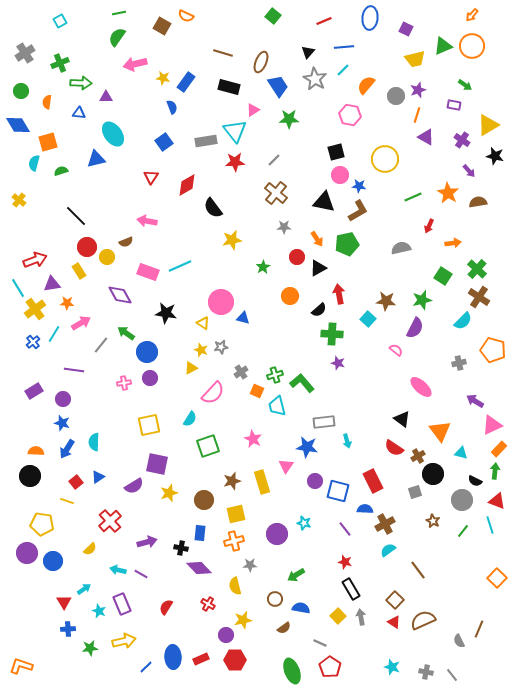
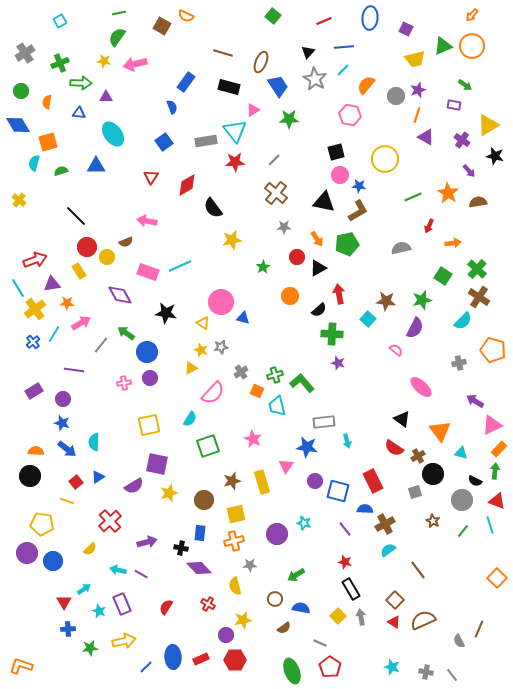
yellow star at (163, 78): moved 59 px left, 17 px up
blue triangle at (96, 159): moved 7 px down; rotated 12 degrees clockwise
blue arrow at (67, 449): rotated 84 degrees counterclockwise
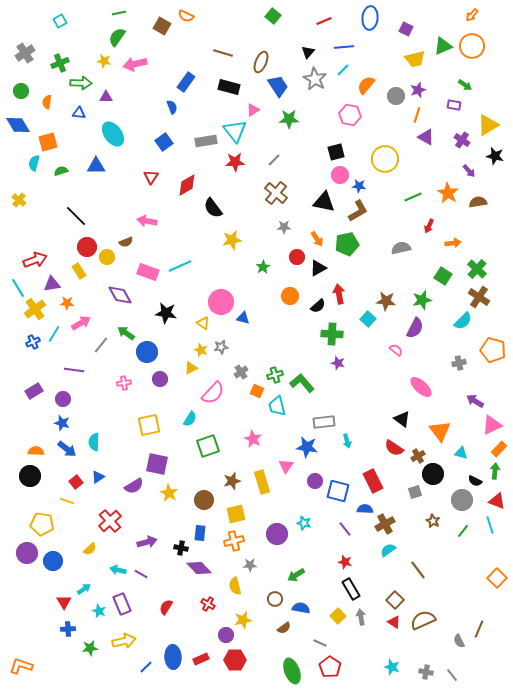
black semicircle at (319, 310): moved 1 px left, 4 px up
blue cross at (33, 342): rotated 16 degrees clockwise
purple circle at (150, 378): moved 10 px right, 1 px down
yellow star at (169, 493): rotated 24 degrees counterclockwise
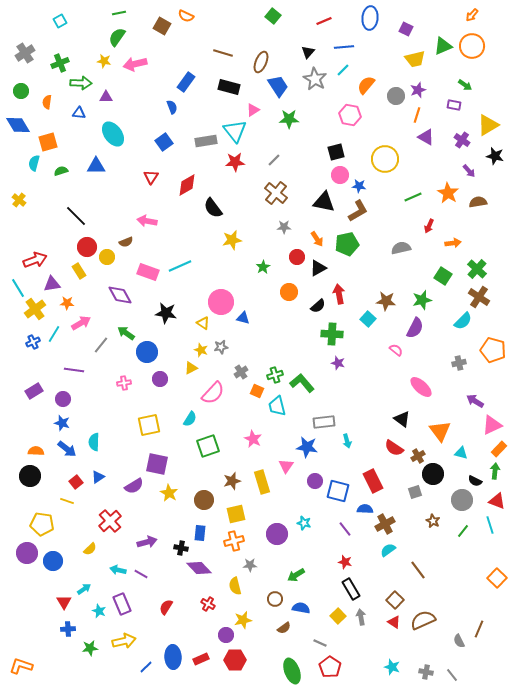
orange circle at (290, 296): moved 1 px left, 4 px up
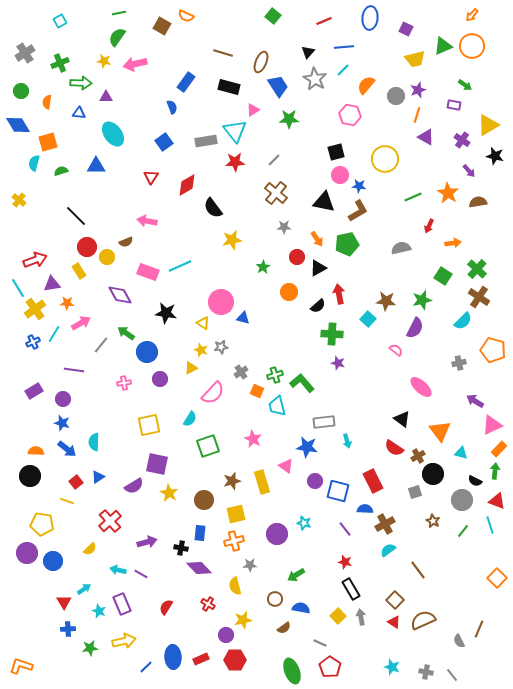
pink triangle at (286, 466): rotated 28 degrees counterclockwise
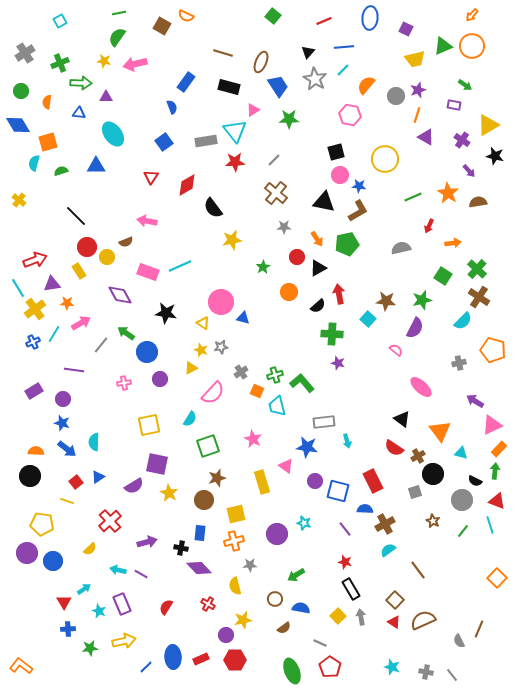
brown star at (232, 481): moved 15 px left, 3 px up
orange L-shape at (21, 666): rotated 20 degrees clockwise
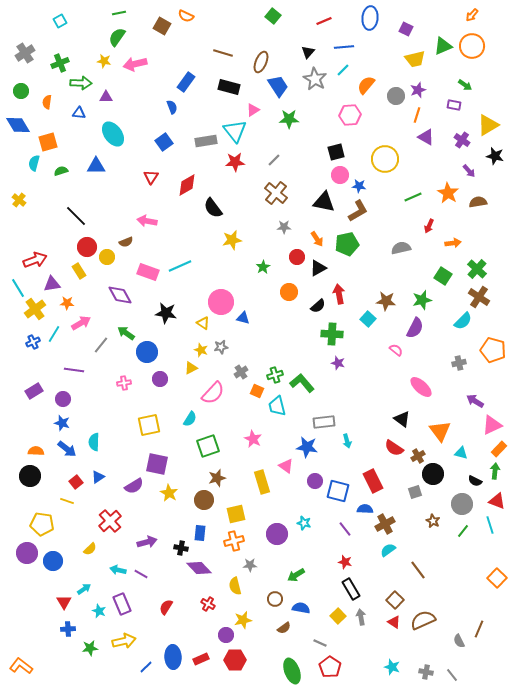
pink hexagon at (350, 115): rotated 15 degrees counterclockwise
gray circle at (462, 500): moved 4 px down
